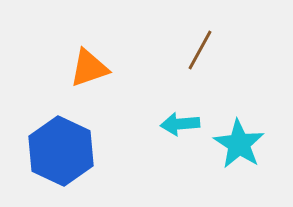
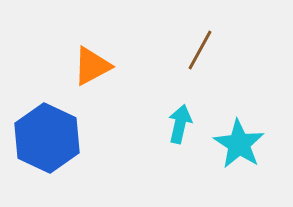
orange triangle: moved 3 px right, 2 px up; rotated 9 degrees counterclockwise
cyan arrow: rotated 108 degrees clockwise
blue hexagon: moved 14 px left, 13 px up
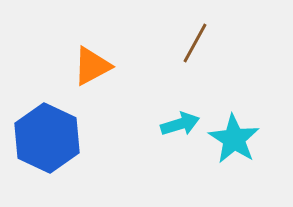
brown line: moved 5 px left, 7 px up
cyan arrow: rotated 60 degrees clockwise
cyan star: moved 5 px left, 5 px up
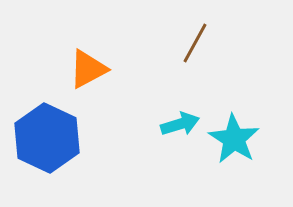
orange triangle: moved 4 px left, 3 px down
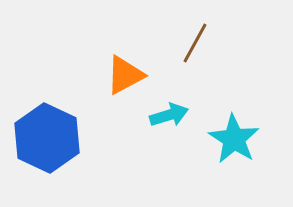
orange triangle: moved 37 px right, 6 px down
cyan arrow: moved 11 px left, 9 px up
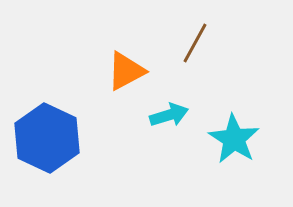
orange triangle: moved 1 px right, 4 px up
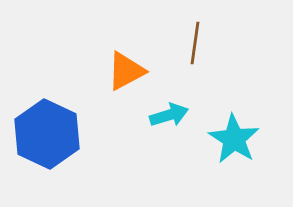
brown line: rotated 21 degrees counterclockwise
blue hexagon: moved 4 px up
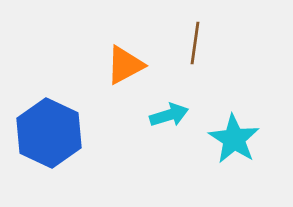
orange triangle: moved 1 px left, 6 px up
blue hexagon: moved 2 px right, 1 px up
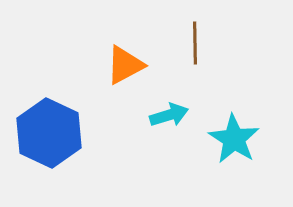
brown line: rotated 9 degrees counterclockwise
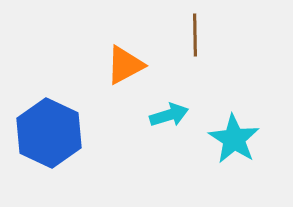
brown line: moved 8 px up
